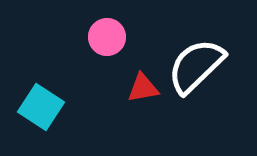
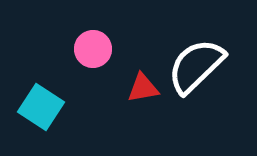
pink circle: moved 14 px left, 12 px down
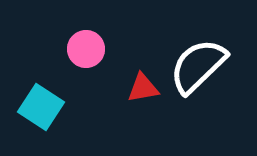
pink circle: moved 7 px left
white semicircle: moved 2 px right
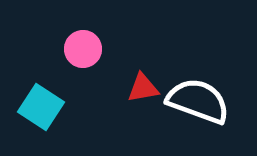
pink circle: moved 3 px left
white semicircle: moved 35 px down; rotated 64 degrees clockwise
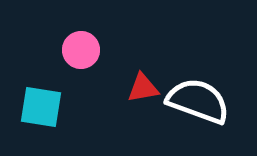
pink circle: moved 2 px left, 1 px down
cyan square: rotated 24 degrees counterclockwise
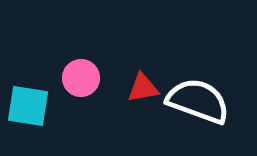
pink circle: moved 28 px down
cyan square: moved 13 px left, 1 px up
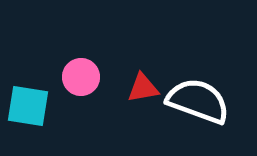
pink circle: moved 1 px up
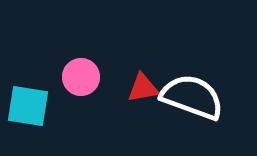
white semicircle: moved 6 px left, 4 px up
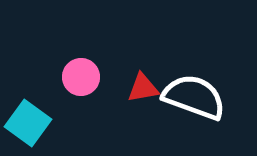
white semicircle: moved 2 px right
cyan square: moved 17 px down; rotated 27 degrees clockwise
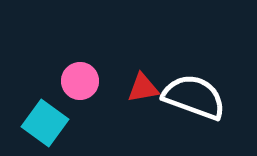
pink circle: moved 1 px left, 4 px down
cyan square: moved 17 px right
